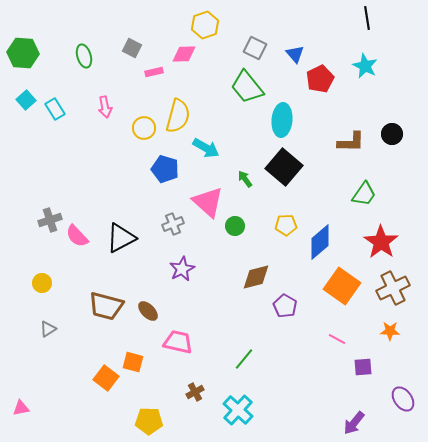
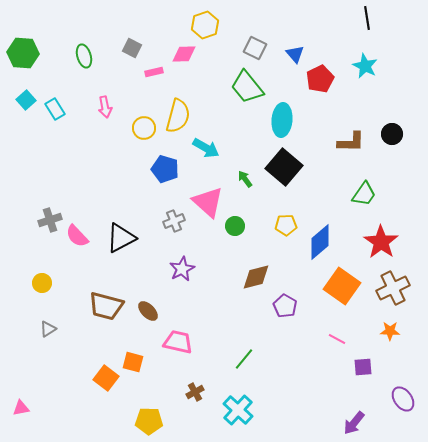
gray cross at (173, 224): moved 1 px right, 3 px up
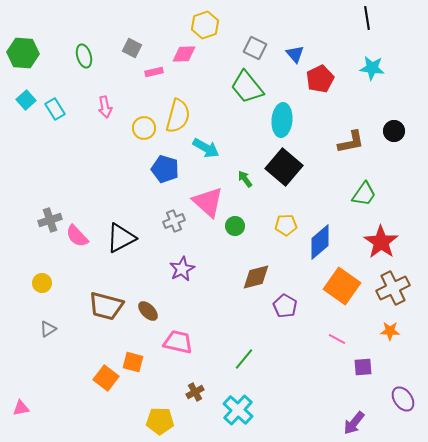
cyan star at (365, 66): moved 7 px right, 2 px down; rotated 20 degrees counterclockwise
black circle at (392, 134): moved 2 px right, 3 px up
brown L-shape at (351, 142): rotated 12 degrees counterclockwise
yellow pentagon at (149, 421): moved 11 px right
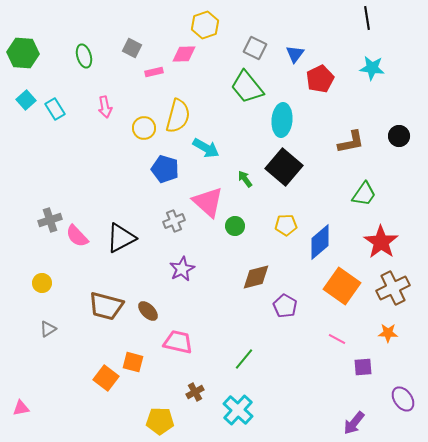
blue triangle at (295, 54): rotated 18 degrees clockwise
black circle at (394, 131): moved 5 px right, 5 px down
orange star at (390, 331): moved 2 px left, 2 px down
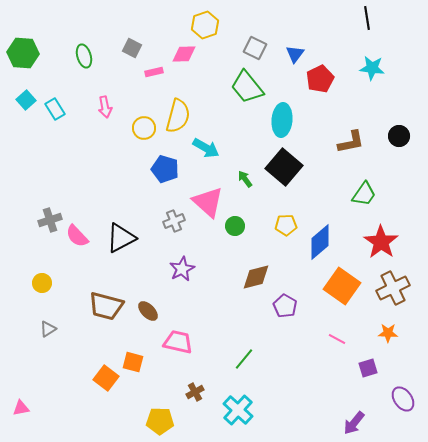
purple square at (363, 367): moved 5 px right, 1 px down; rotated 12 degrees counterclockwise
